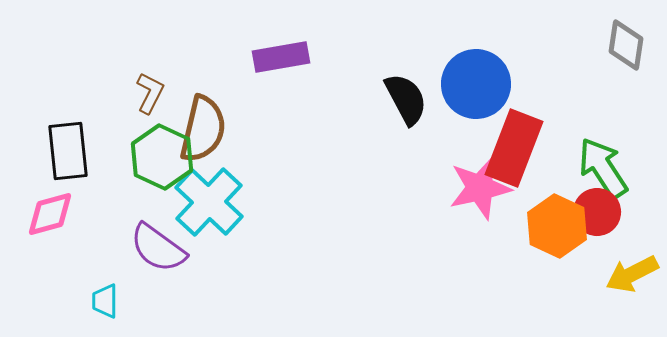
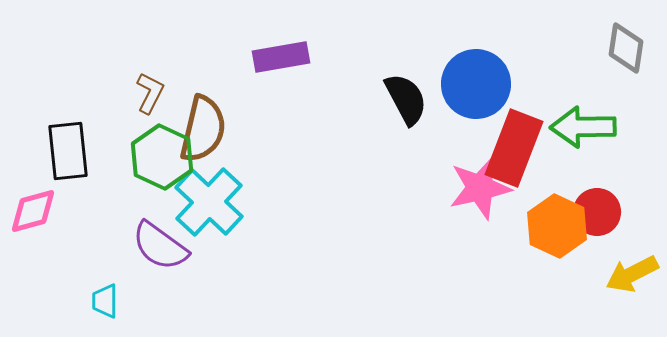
gray diamond: moved 3 px down
green arrow: moved 20 px left, 41 px up; rotated 58 degrees counterclockwise
pink diamond: moved 17 px left, 3 px up
purple semicircle: moved 2 px right, 2 px up
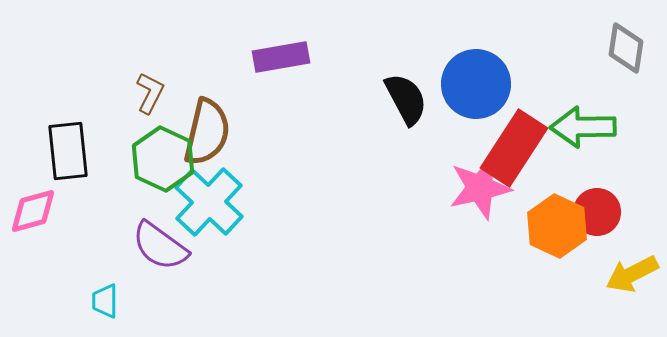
brown semicircle: moved 4 px right, 3 px down
red rectangle: rotated 12 degrees clockwise
green hexagon: moved 1 px right, 2 px down
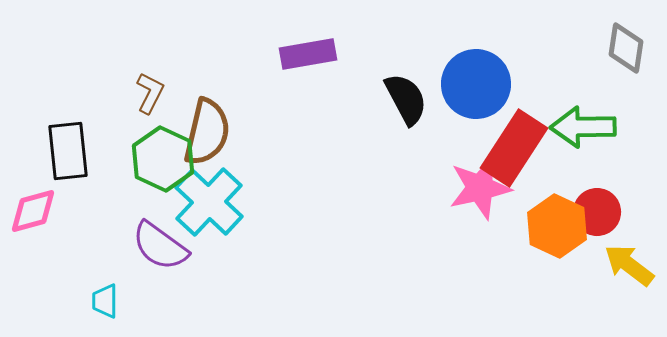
purple rectangle: moved 27 px right, 3 px up
yellow arrow: moved 3 px left, 9 px up; rotated 64 degrees clockwise
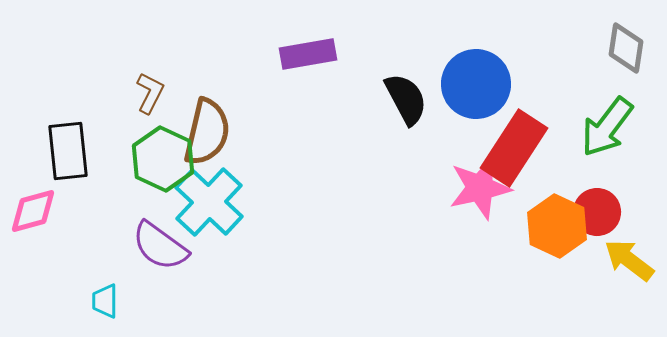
green arrow: moved 24 px right; rotated 52 degrees counterclockwise
yellow arrow: moved 5 px up
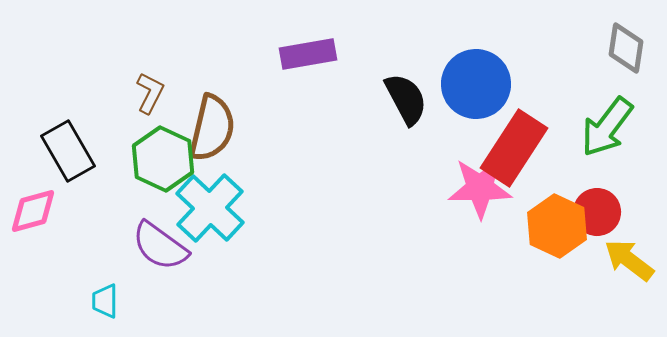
brown semicircle: moved 5 px right, 4 px up
black rectangle: rotated 24 degrees counterclockwise
pink star: rotated 12 degrees clockwise
cyan cross: moved 1 px right, 6 px down
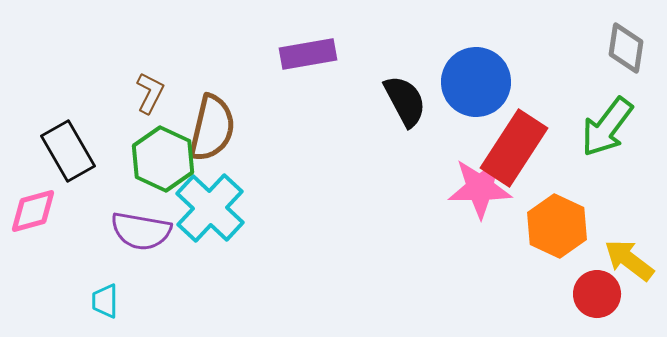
blue circle: moved 2 px up
black semicircle: moved 1 px left, 2 px down
red circle: moved 82 px down
purple semicircle: moved 19 px left, 15 px up; rotated 26 degrees counterclockwise
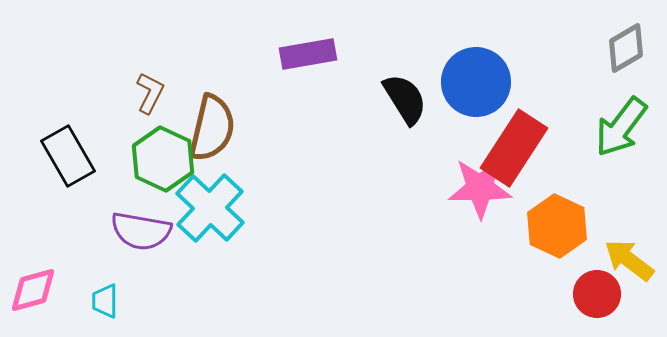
gray diamond: rotated 51 degrees clockwise
black semicircle: moved 2 px up; rotated 4 degrees counterclockwise
green arrow: moved 14 px right
black rectangle: moved 5 px down
pink diamond: moved 79 px down
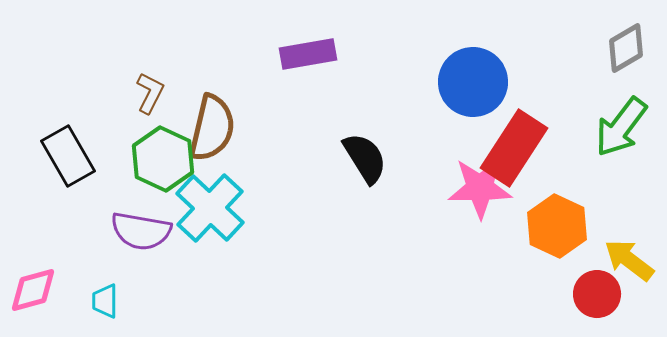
blue circle: moved 3 px left
black semicircle: moved 40 px left, 59 px down
